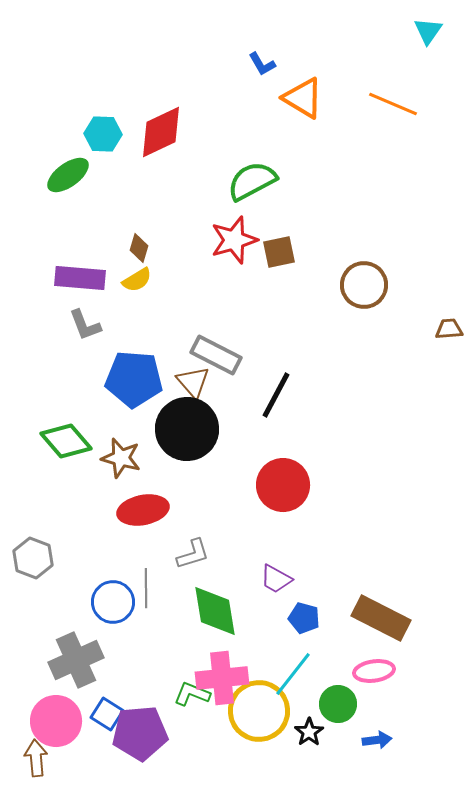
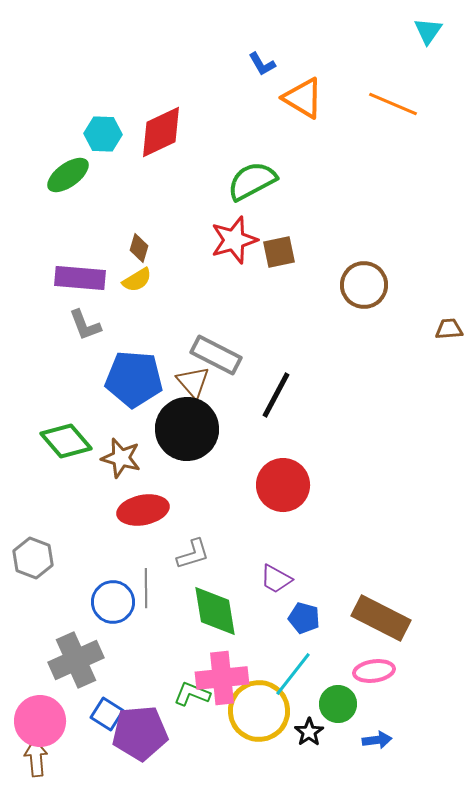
pink circle at (56, 721): moved 16 px left
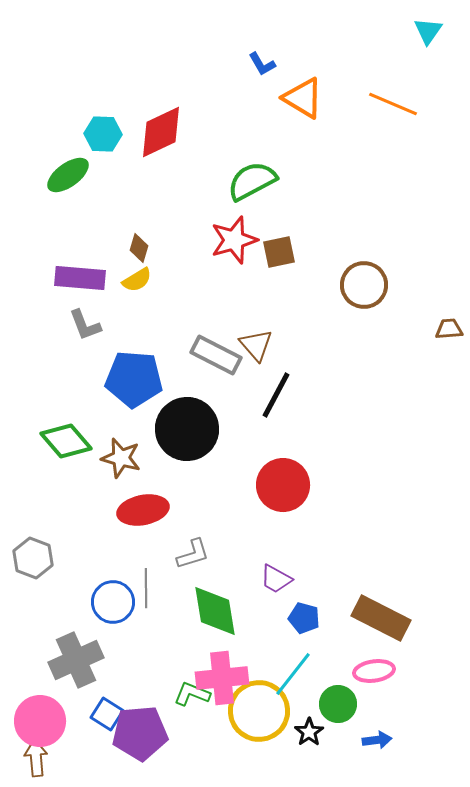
brown triangle at (193, 382): moved 63 px right, 37 px up
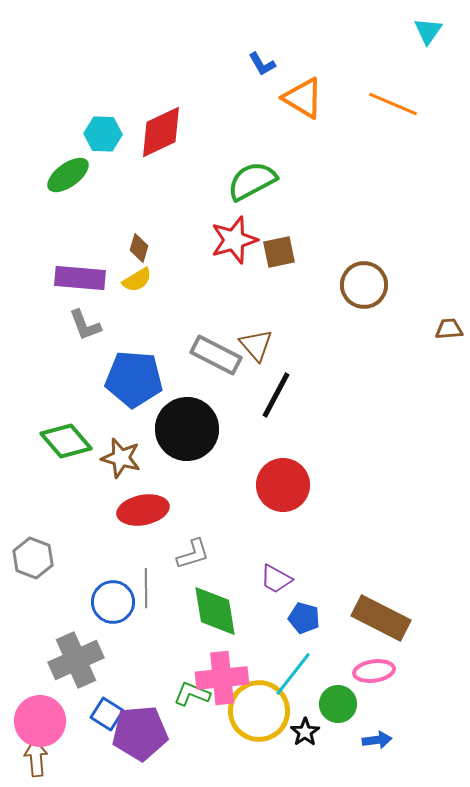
black star at (309, 732): moved 4 px left
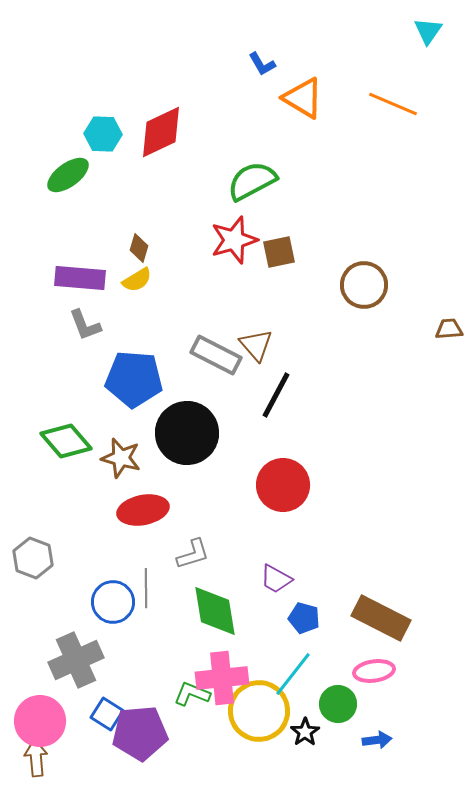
black circle at (187, 429): moved 4 px down
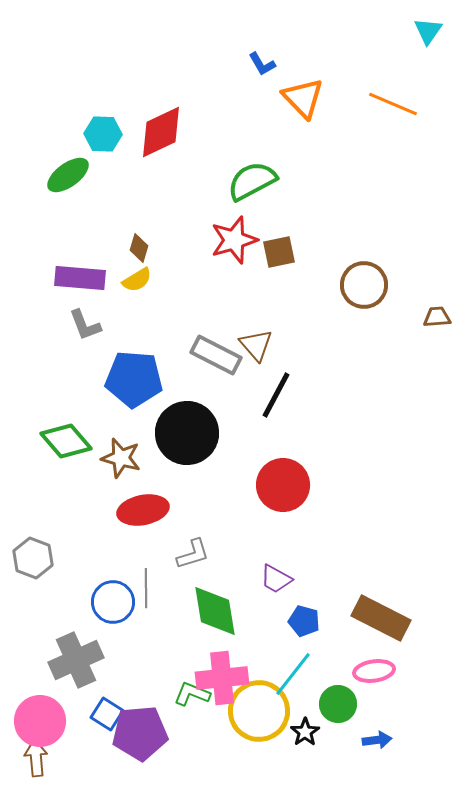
orange triangle at (303, 98): rotated 15 degrees clockwise
brown trapezoid at (449, 329): moved 12 px left, 12 px up
blue pentagon at (304, 618): moved 3 px down
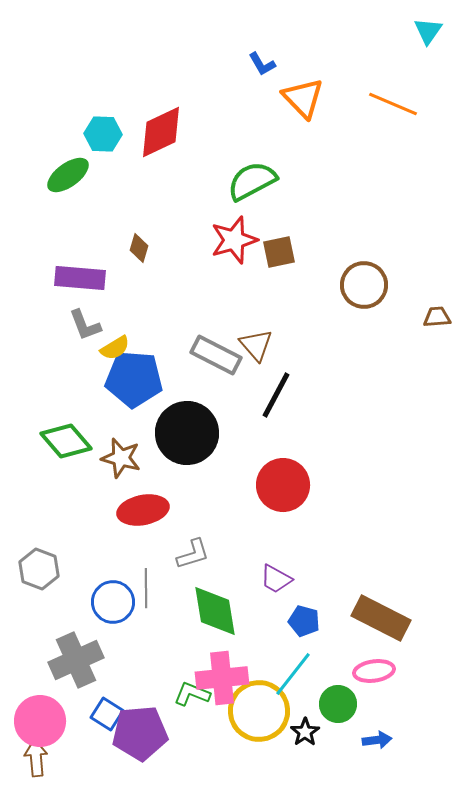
yellow semicircle at (137, 280): moved 22 px left, 68 px down
gray hexagon at (33, 558): moved 6 px right, 11 px down
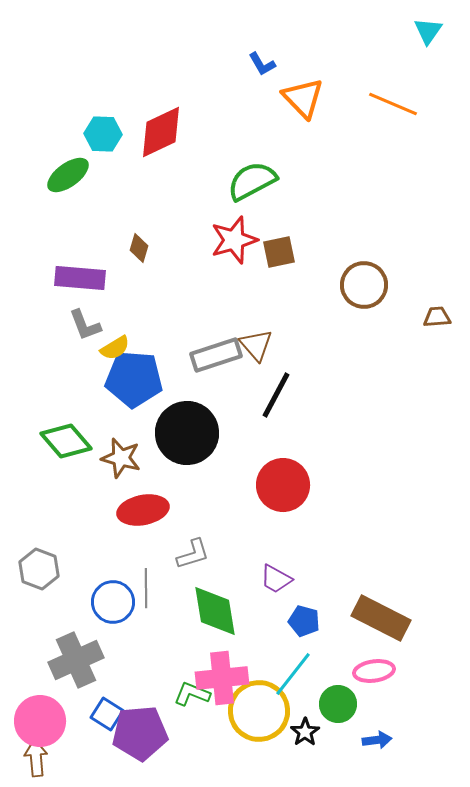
gray rectangle at (216, 355): rotated 45 degrees counterclockwise
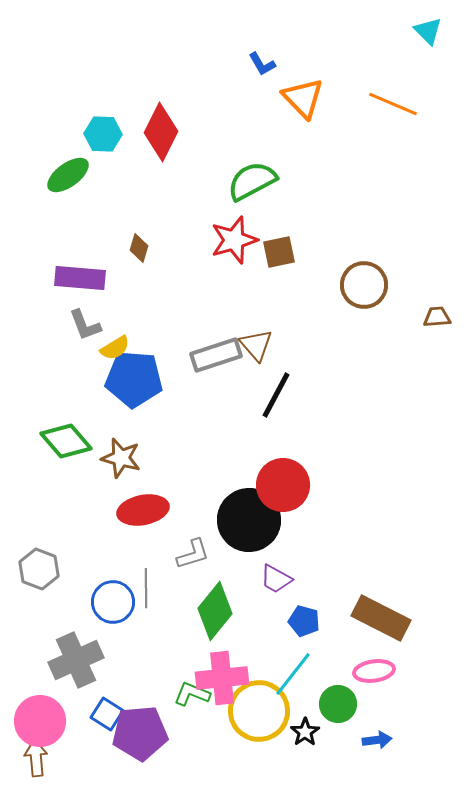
cyan triangle at (428, 31): rotated 20 degrees counterclockwise
red diamond at (161, 132): rotated 38 degrees counterclockwise
black circle at (187, 433): moved 62 px right, 87 px down
green diamond at (215, 611): rotated 48 degrees clockwise
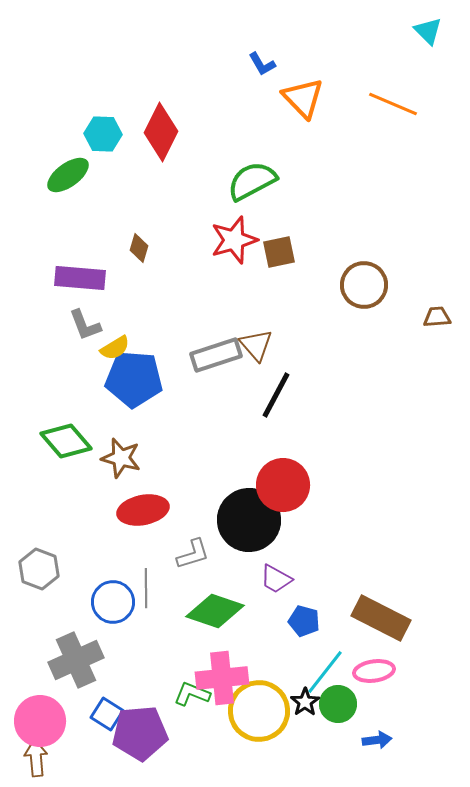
green diamond at (215, 611): rotated 70 degrees clockwise
cyan line at (293, 674): moved 32 px right, 2 px up
black star at (305, 732): moved 30 px up
